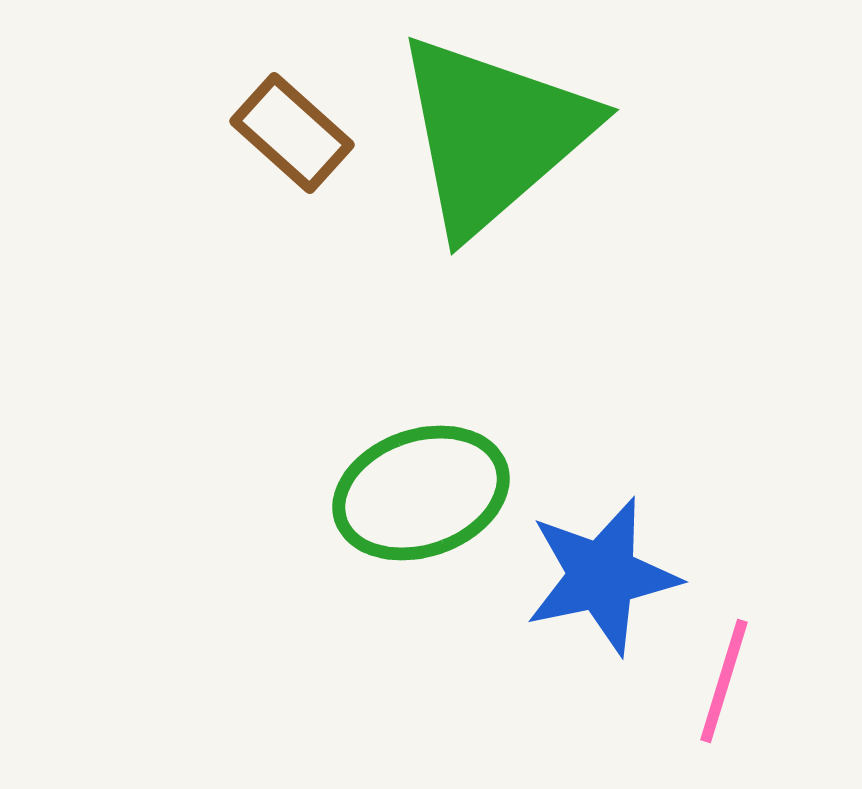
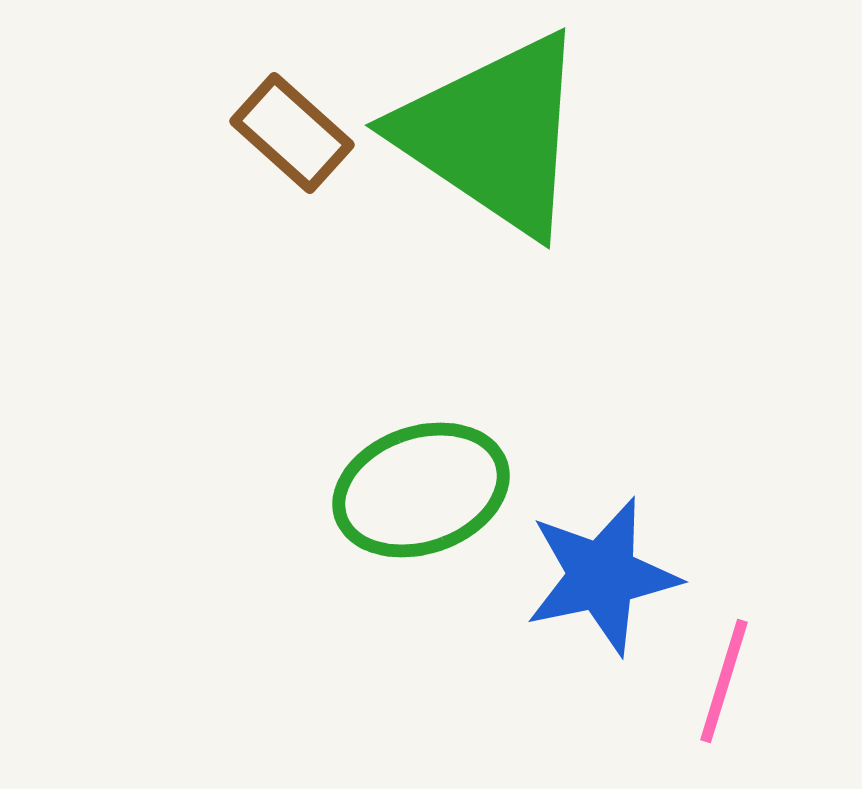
green triangle: rotated 45 degrees counterclockwise
green ellipse: moved 3 px up
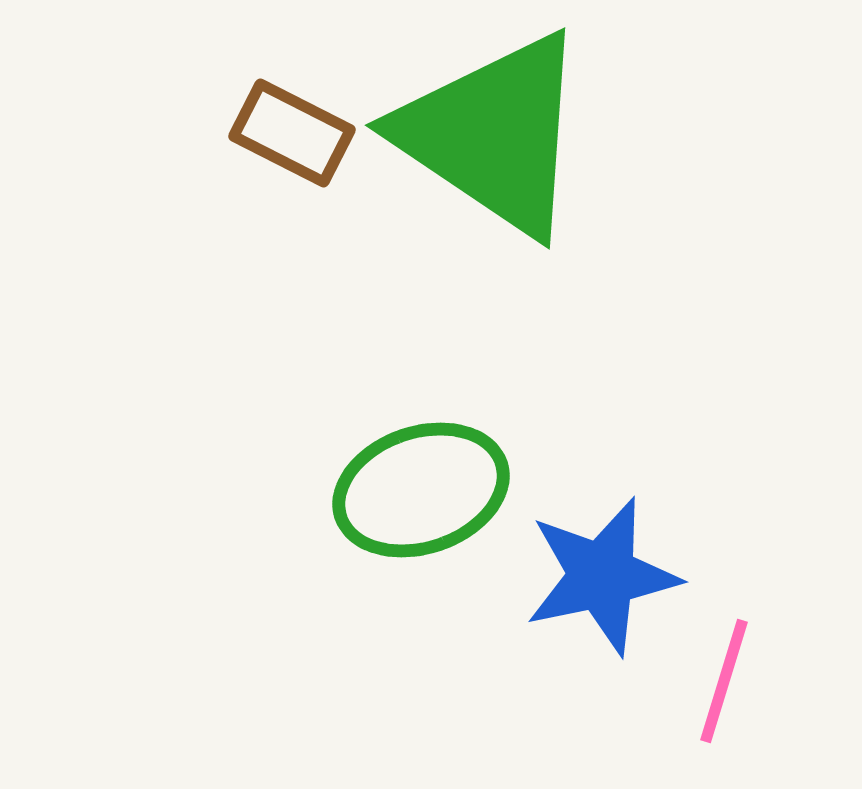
brown rectangle: rotated 15 degrees counterclockwise
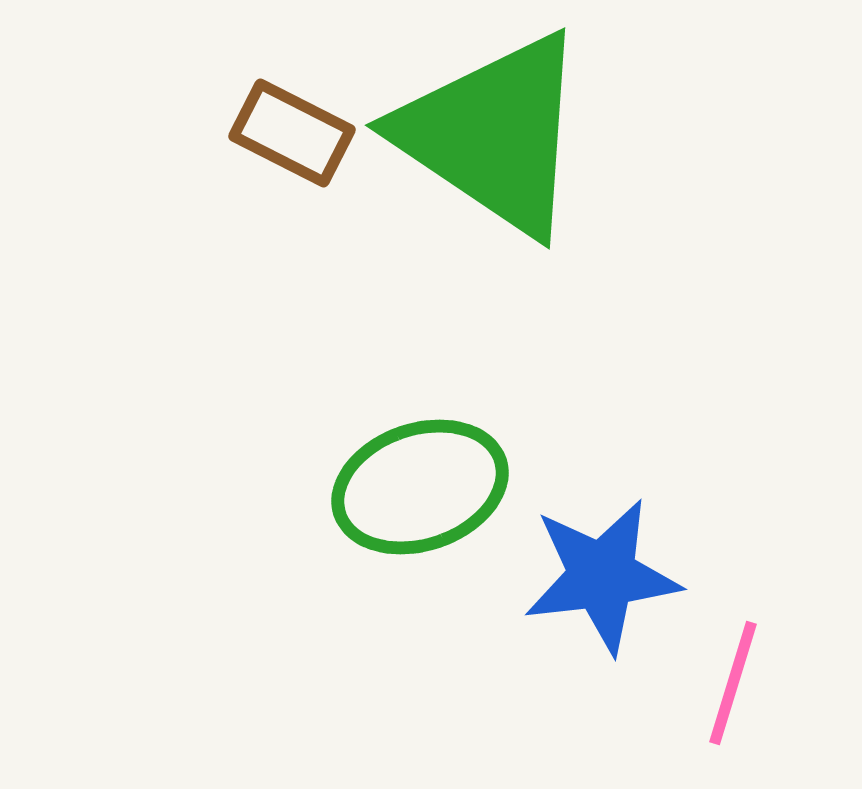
green ellipse: moved 1 px left, 3 px up
blue star: rotated 5 degrees clockwise
pink line: moved 9 px right, 2 px down
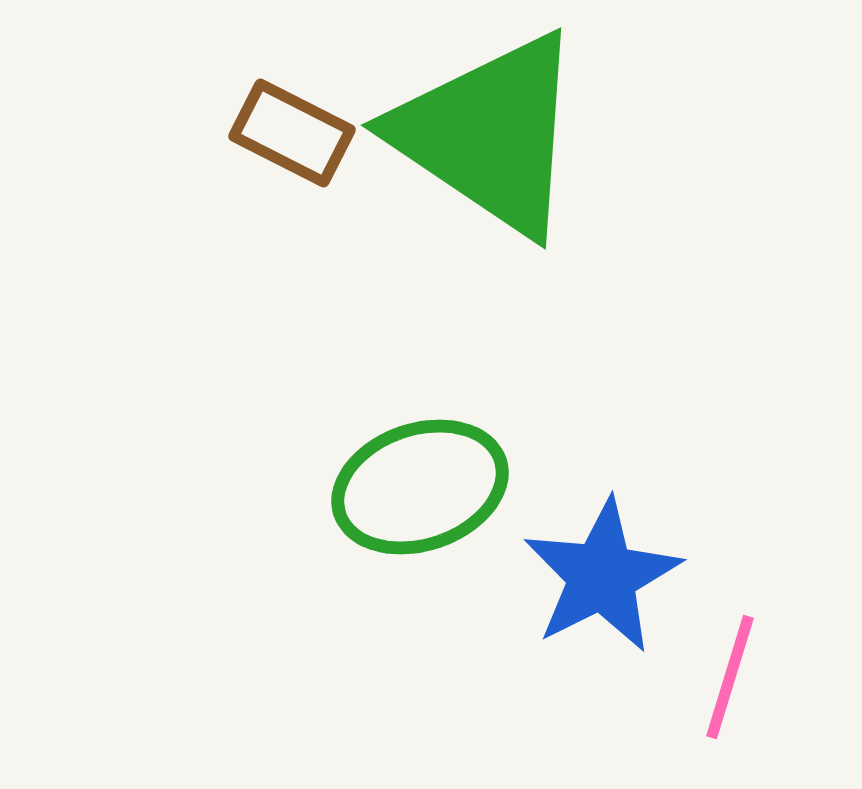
green triangle: moved 4 px left
blue star: rotated 20 degrees counterclockwise
pink line: moved 3 px left, 6 px up
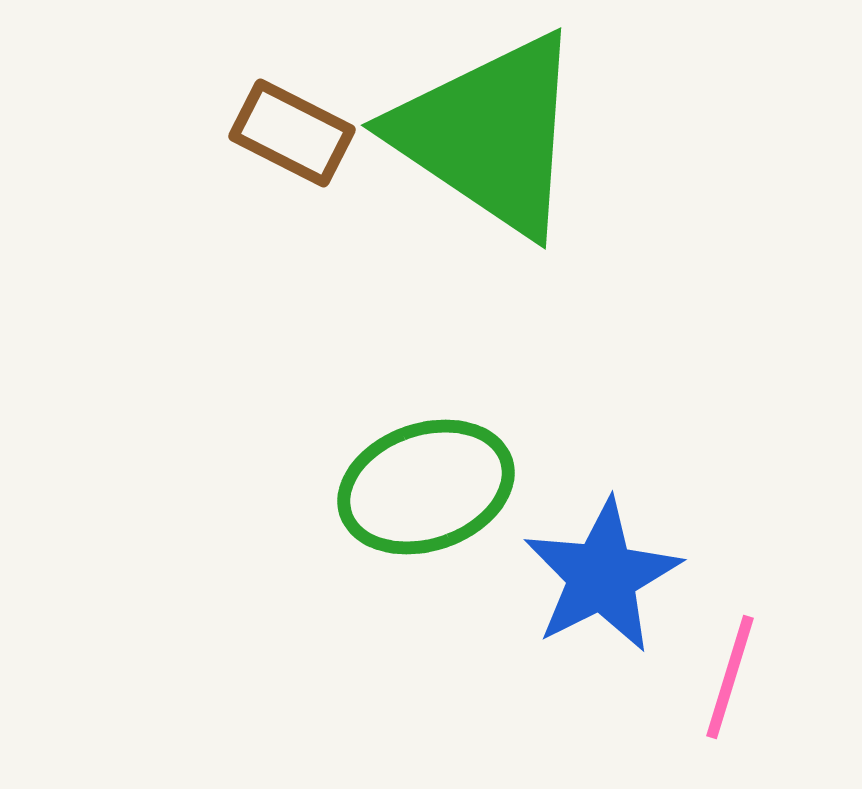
green ellipse: moved 6 px right
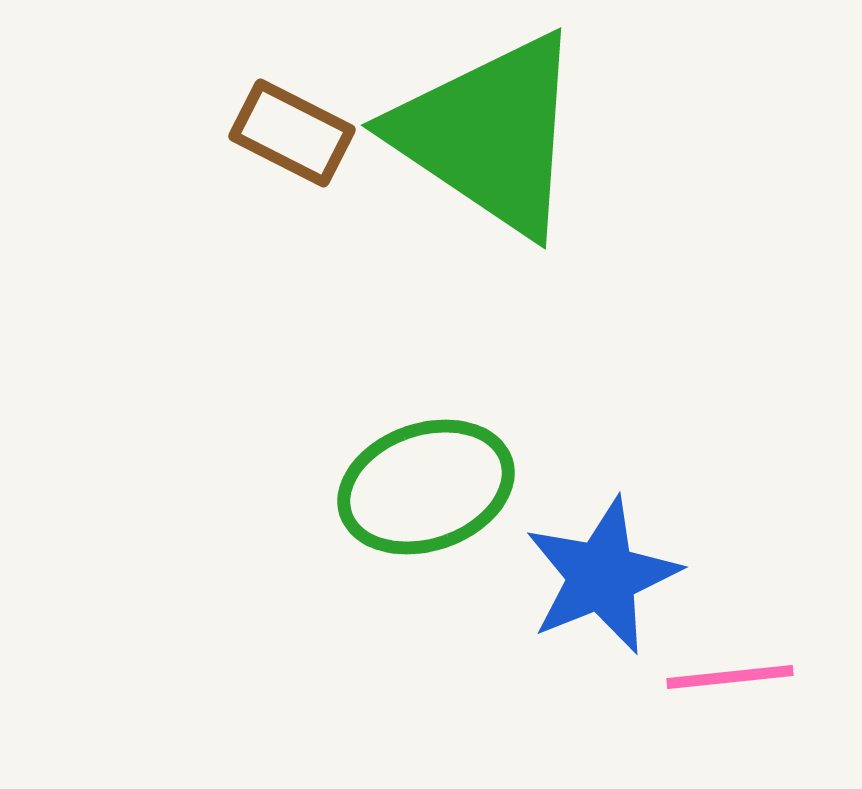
blue star: rotated 5 degrees clockwise
pink line: rotated 67 degrees clockwise
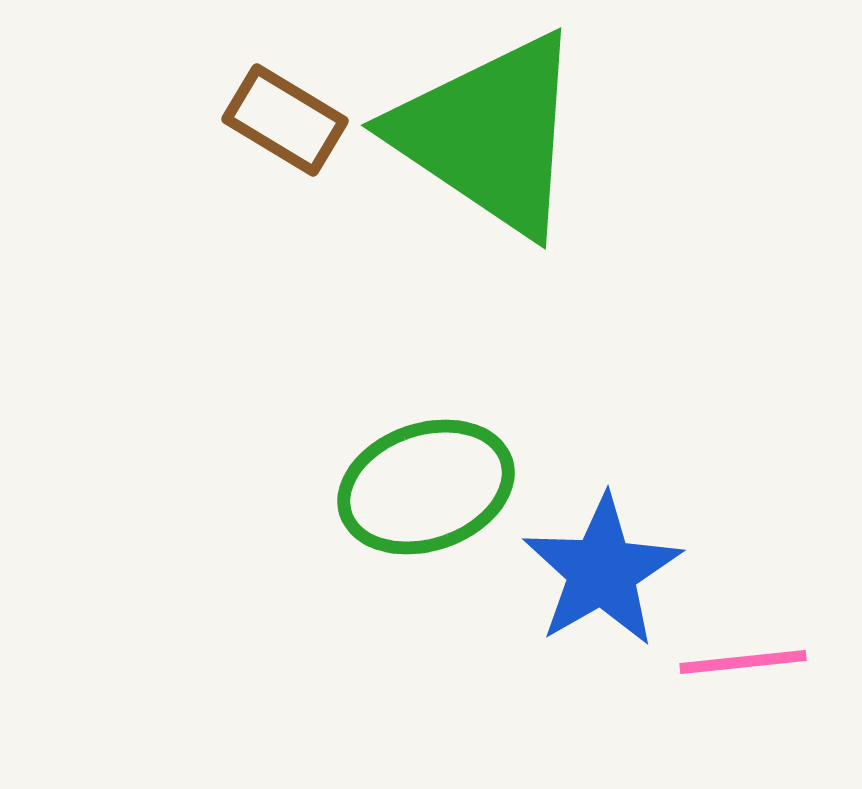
brown rectangle: moved 7 px left, 13 px up; rotated 4 degrees clockwise
blue star: moved 5 px up; rotated 8 degrees counterclockwise
pink line: moved 13 px right, 15 px up
